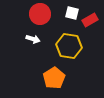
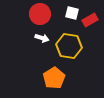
white arrow: moved 9 px right, 1 px up
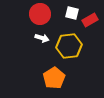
yellow hexagon: rotated 15 degrees counterclockwise
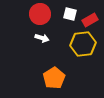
white square: moved 2 px left, 1 px down
yellow hexagon: moved 14 px right, 2 px up
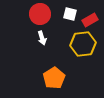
white arrow: rotated 56 degrees clockwise
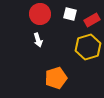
red rectangle: moved 2 px right
white arrow: moved 4 px left, 2 px down
yellow hexagon: moved 5 px right, 3 px down; rotated 10 degrees counterclockwise
orange pentagon: moved 2 px right; rotated 15 degrees clockwise
